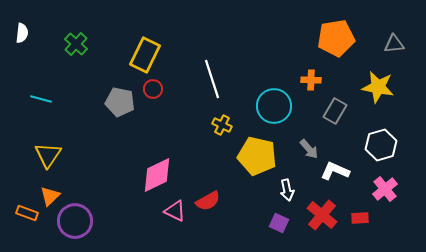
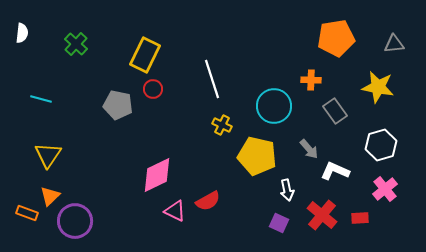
gray pentagon: moved 2 px left, 3 px down
gray rectangle: rotated 65 degrees counterclockwise
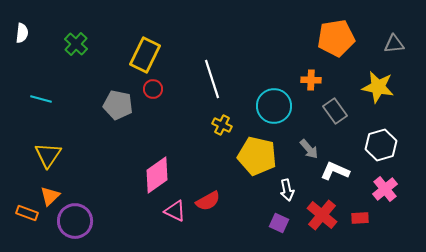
pink diamond: rotated 9 degrees counterclockwise
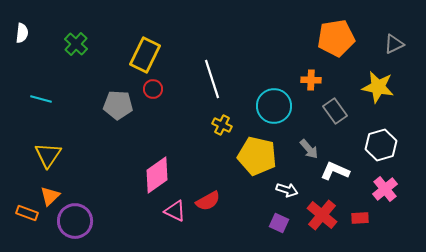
gray triangle: rotated 20 degrees counterclockwise
gray pentagon: rotated 8 degrees counterclockwise
white arrow: rotated 60 degrees counterclockwise
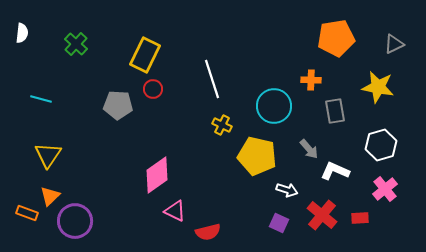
gray rectangle: rotated 25 degrees clockwise
red semicircle: moved 31 px down; rotated 15 degrees clockwise
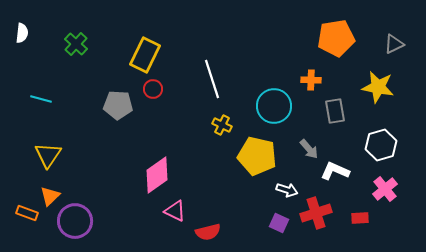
red cross: moved 6 px left, 2 px up; rotated 32 degrees clockwise
